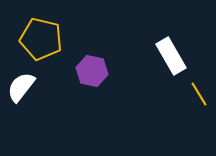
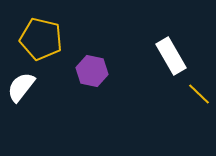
yellow line: rotated 15 degrees counterclockwise
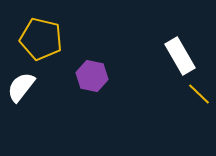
white rectangle: moved 9 px right
purple hexagon: moved 5 px down
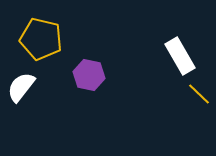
purple hexagon: moved 3 px left, 1 px up
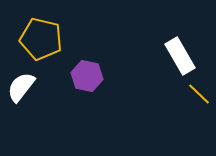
purple hexagon: moved 2 px left, 1 px down
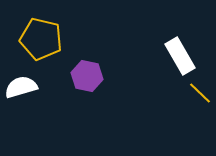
white semicircle: rotated 36 degrees clockwise
yellow line: moved 1 px right, 1 px up
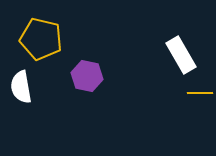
white rectangle: moved 1 px right, 1 px up
white semicircle: rotated 84 degrees counterclockwise
yellow line: rotated 45 degrees counterclockwise
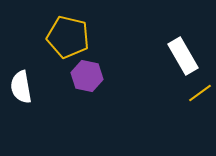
yellow pentagon: moved 27 px right, 2 px up
white rectangle: moved 2 px right, 1 px down
yellow line: rotated 35 degrees counterclockwise
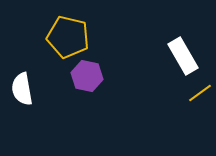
white semicircle: moved 1 px right, 2 px down
